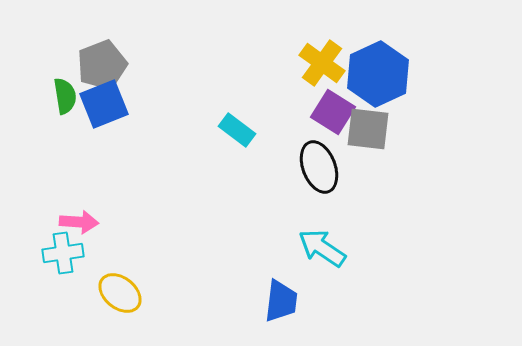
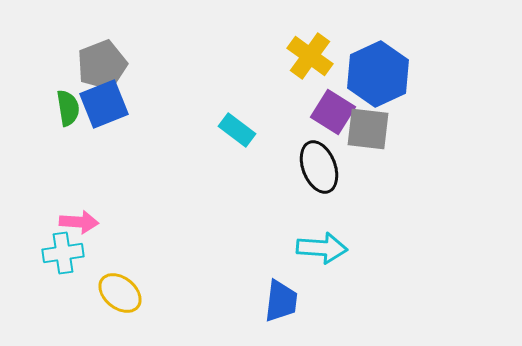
yellow cross: moved 12 px left, 7 px up
green semicircle: moved 3 px right, 12 px down
cyan arrow: rotated 150 degrees clockwise
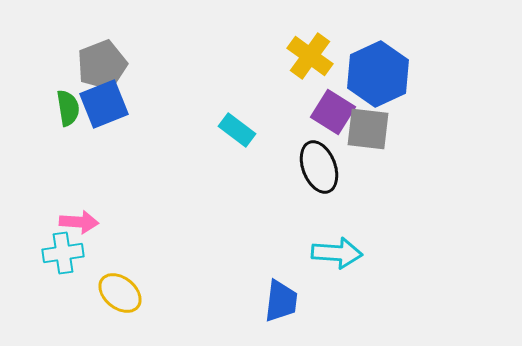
cyan arrow: moved 15 px right, 5 px down
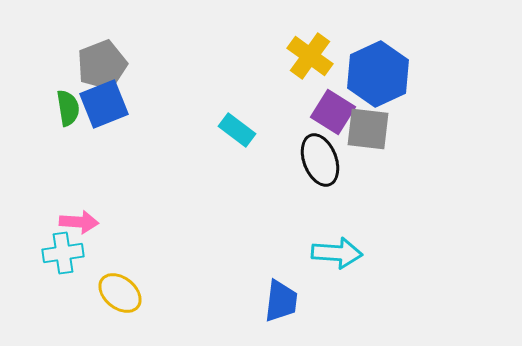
black ellipse: moved 1 px right, 7 px up
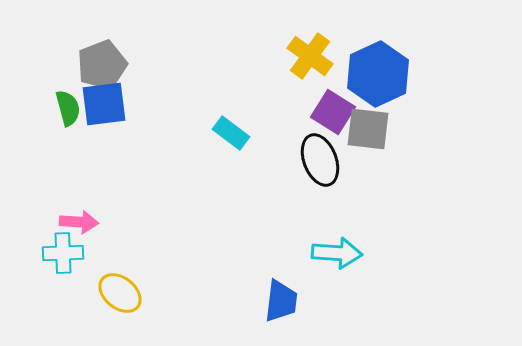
blue square: rotated 15 degrees clockwise
green semicircle: rotated 6 degrees counterclockwise
cyan rectangle: moved 6 px left, 3 px down
cyan cross: rotated 6 degrees clockwise
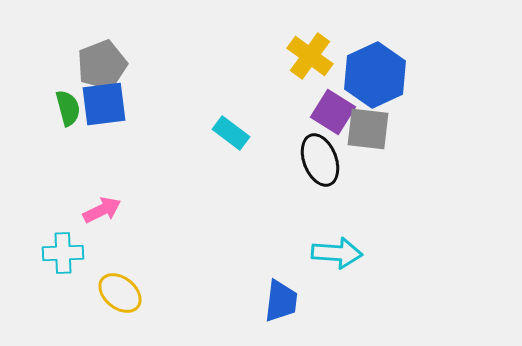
blue hexagon: moved 3 px left, 1 px down
pink arrow: moved 23 px right, 12 px up; rotated 30 degrees counterclockwise
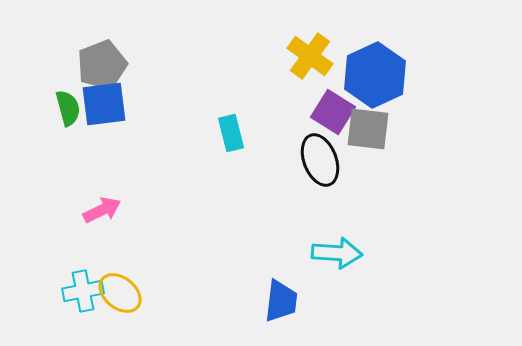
cyan rectangle: rotated 39 degrees clockwise
cyan cross: moved 20 px right, 38 px down; rotated 9 degrees counterclockwise
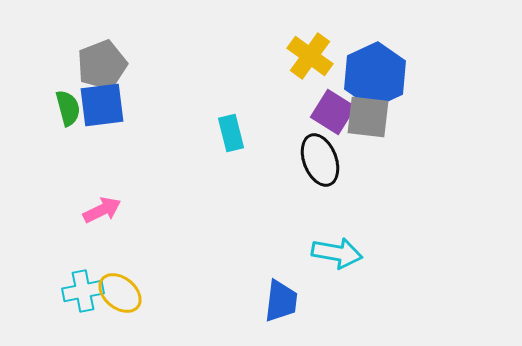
blue square: moved 2 px left, 1 px down
gray square: moved 12 px up
cyan arrow: rotated 6 degrees clockwise
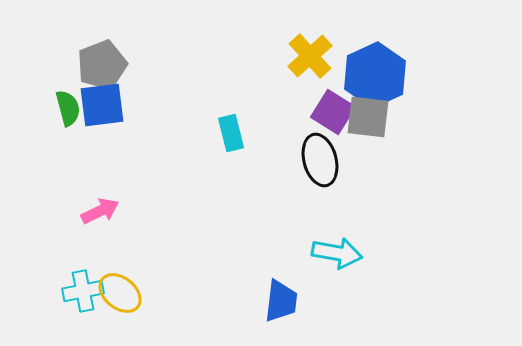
yellow cross: rotated 12 degrees clockwise
black ellipse: rotated 6 degrees clockwise
pink arrow: moved 2 px left, 1 px down
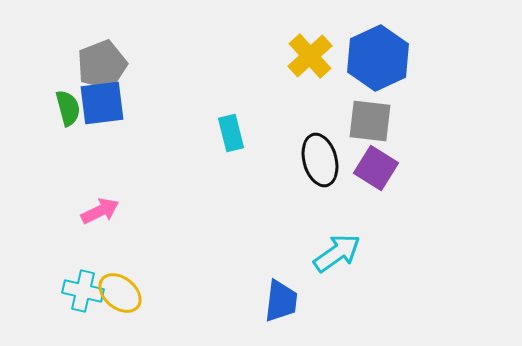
blue hexagon: moved 3 px right, 17 px up
blue square: moved 2 px up
purple square: moved 43 px right, 56 px down
gray square: moved 2 px right, 4 px down
cyan arrow: rotated 45 degrees counterclockwise
cyan cross: rotated 24 degrees clockwise
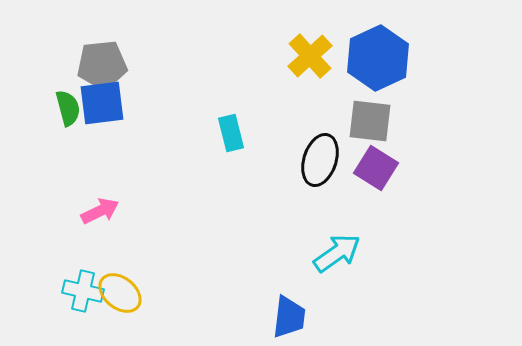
gray pentagon: rotated 15 degrees clockwise
black ellipse: rotated 33 degrees clockwise
blue trapezoid: moved 8 px right, 16 px down
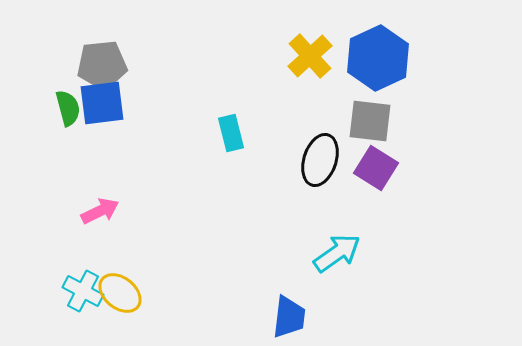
cyan cross: rotated 15 degrees clockwise
